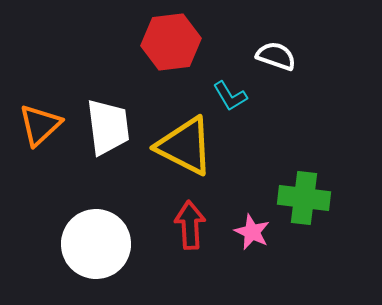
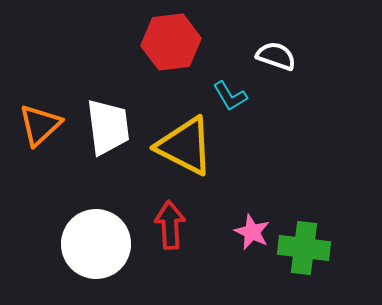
green cross: moved 50 px down
red arrow: moved 20 px left
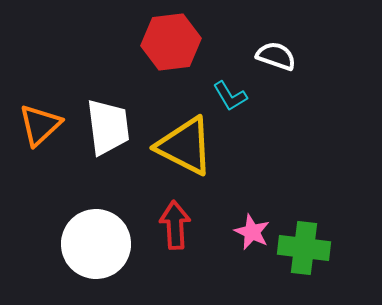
red arrow: moved 5 px right
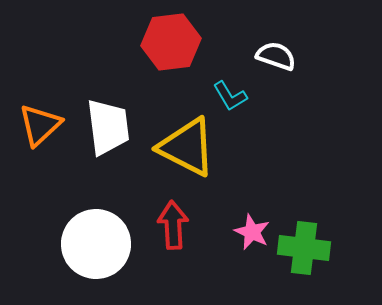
yellow triangle: moved 2 px right, 1 px down
red arrow: moved 2 px left
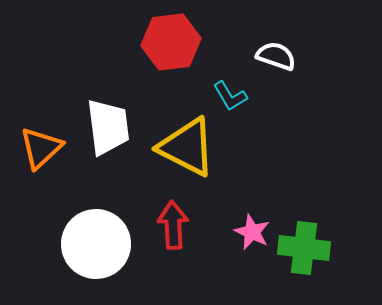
orange triangle: moved 1 px right, 23 px down
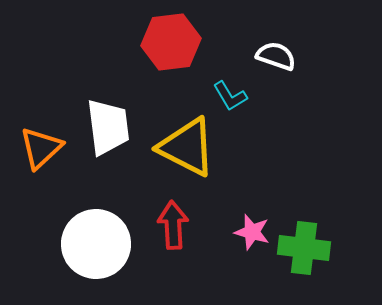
pink star: rotated 9 degrees counterclockwise
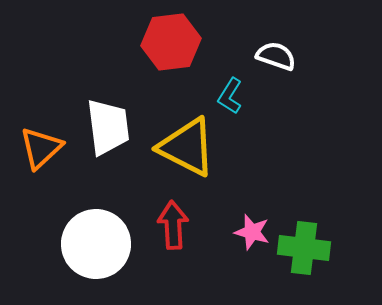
cyan L-shape: rotated 63 degrees clockwise
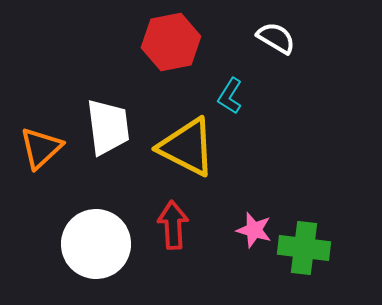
red hexagon: rotated 4 degrees counterclockwise
white semicircle: moved 18 px up; rotated 12 degrees clockwise
pink star: moved 2 px right, 2 px up
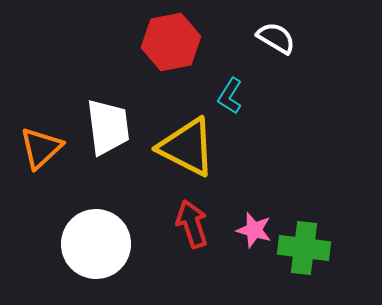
red arrow: moved 19 px right, 1 px up; rotated 15 degrees counterclockwise
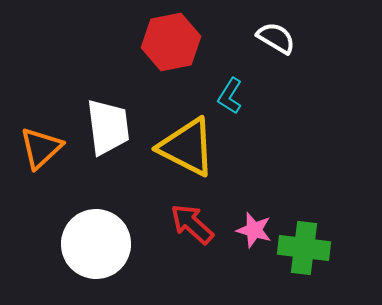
red arrow: rotated 30 degrees counterclockwise
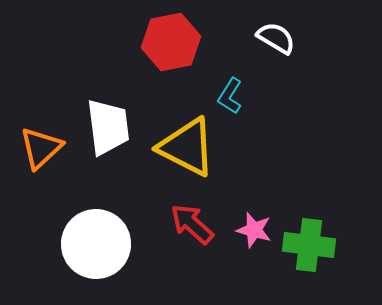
green cross: moved 5 px right, 3 px up
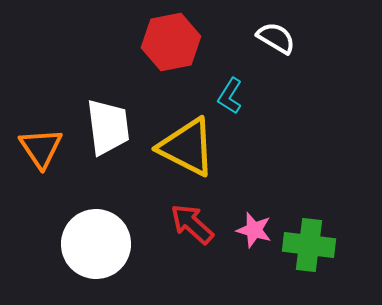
orange triangle: rotated 21 degrees counterclockwise
